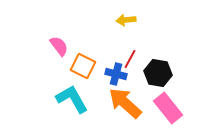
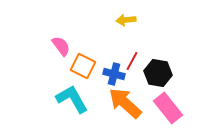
pink semicircle: moved 2 px right
red line: moved 2 px right, 2 px down
blue cross: moved 2 px left
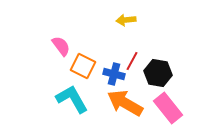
orange arrow: rotated 12 degrees counterclockwise
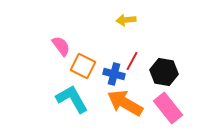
black hexagon: moved 6 px right, 1 px up
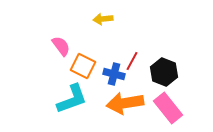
yellow arrow: moved 23 px left, 1 px up
black hexagon: rotated 12 degrees clockwise
cyan L-shape: rotated 100 degrees clockwise
orange arrow: rotated 39 degrees counterclockwise
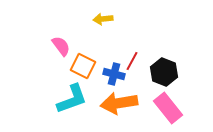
orange arrow: moved 6 px left
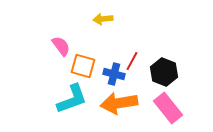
orange square: rotated 10 degrees counterclockwise
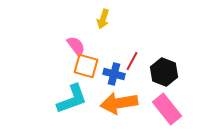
yellow arrow: rotated 66 degrees counterclockwise
pink semicircle: moved 15 px right
orange square: moved 3 px right
pink rectangle: moved 1 px left, 1 px down
